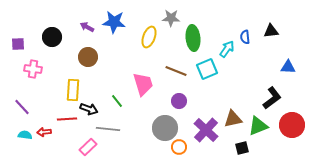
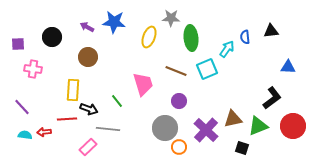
green ellipse: moved 2 px left
red circle: moved 1 px right, 1 px down
black square: rotated 32 degrees clockwise
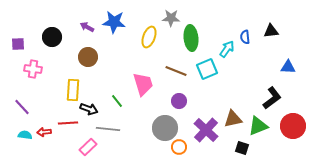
red line: moved 1 px right, 4 px down
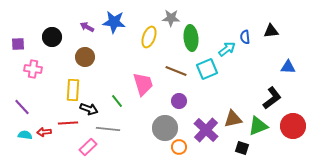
cyan arrow: rotated 18 degrees clockwise
brown circle: moved 3 px left
